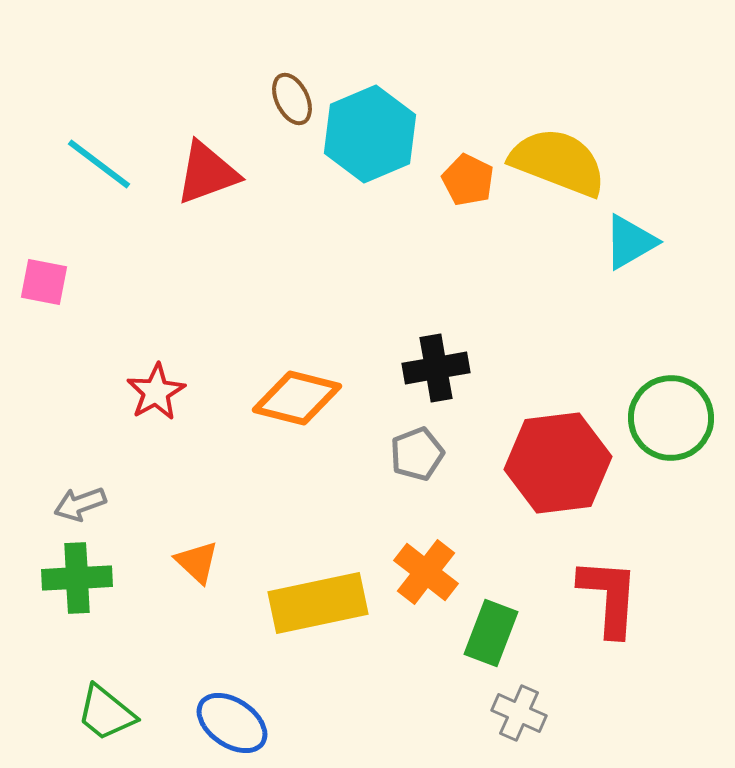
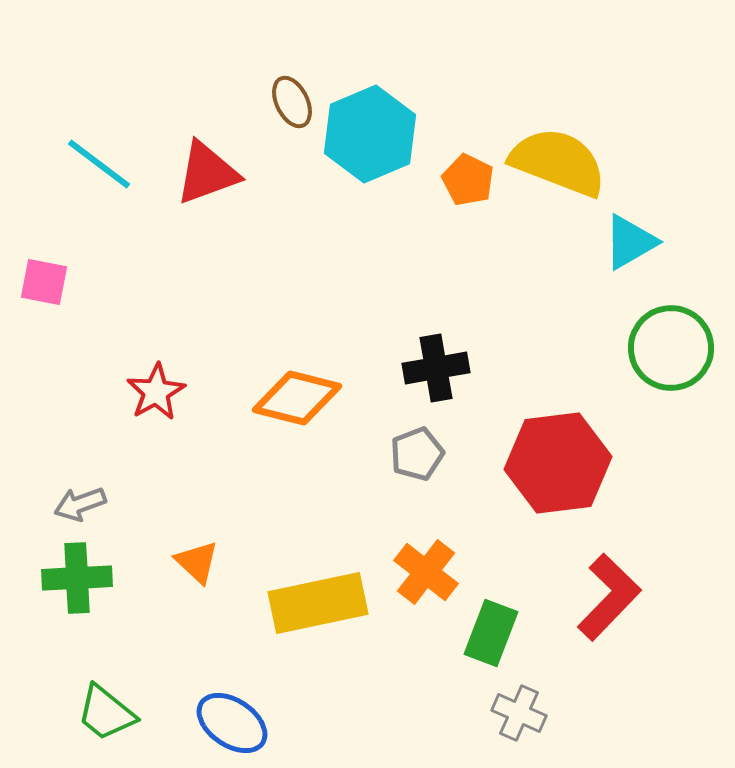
brown ellipse: moved 3 px down
green circle: moved 70 px up
red L-shape: rotated 40 degrees clockwise
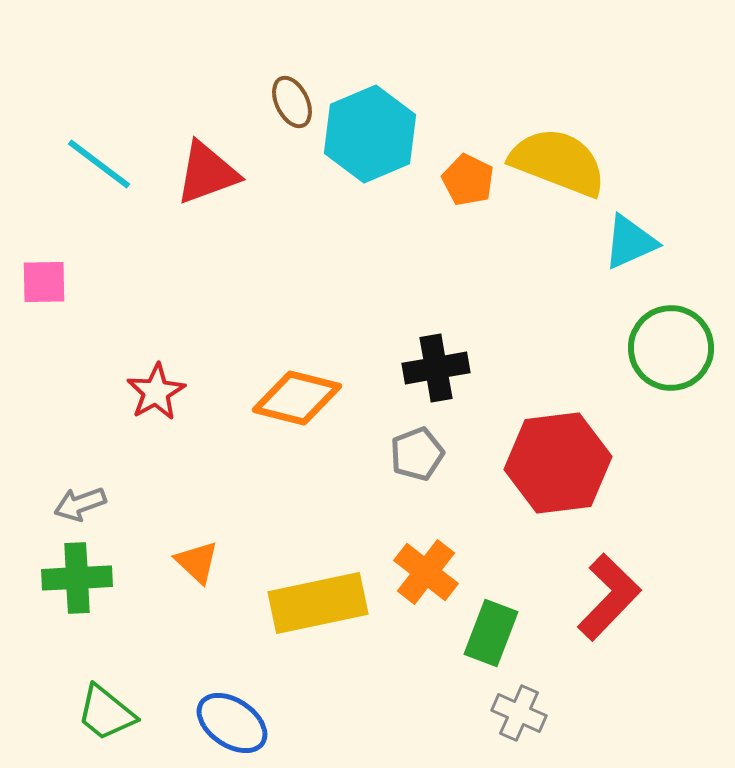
cyan triangle: rotated 6 degrees clockwise
pink square: rotated 12 degrees counterclockwise
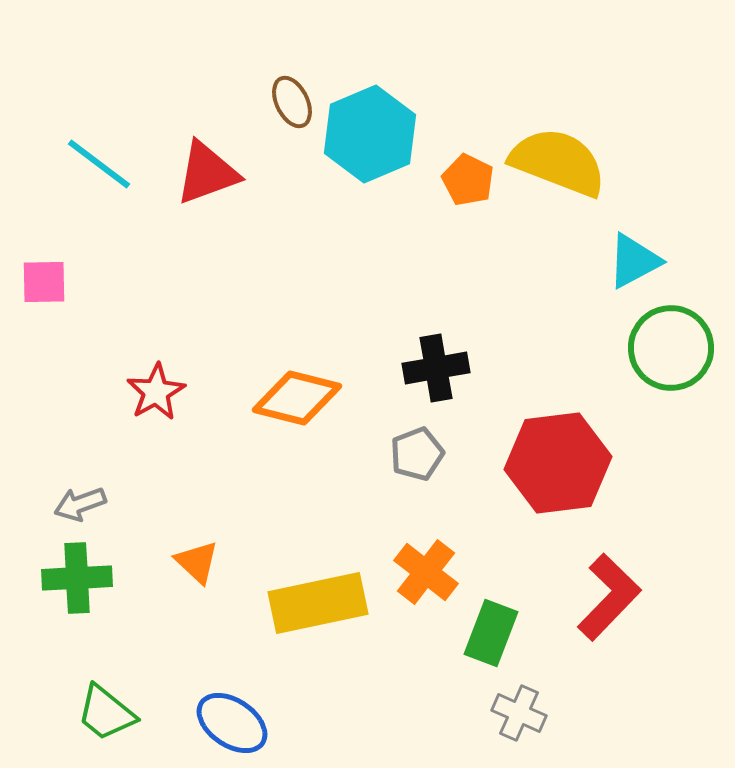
cyan triangle: moved 4 px right, 19 px down; rotated 4 degrees counterclockwise
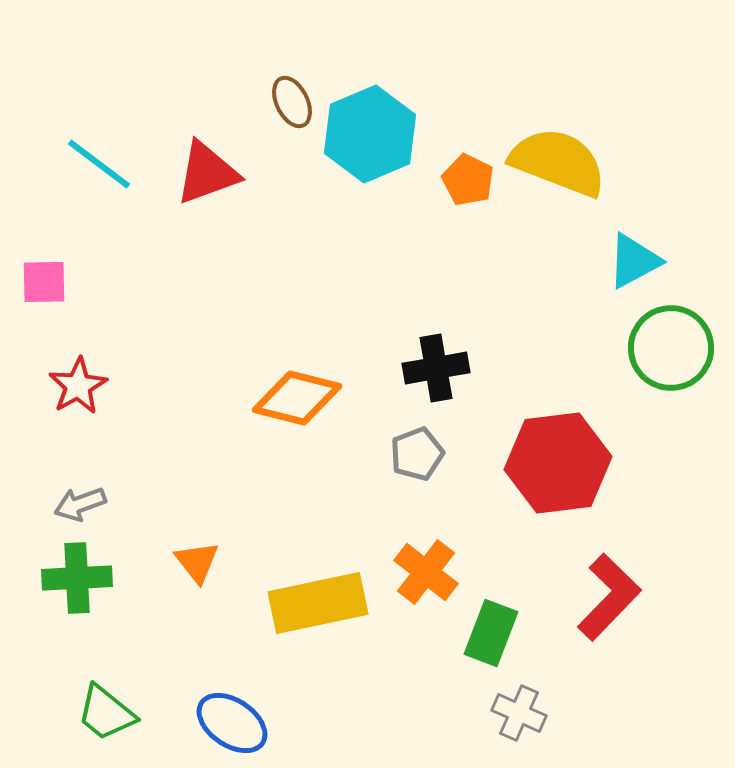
red star: moved 78 px left, 6 px up
orange triangle: rotated 9 degrees clockwise
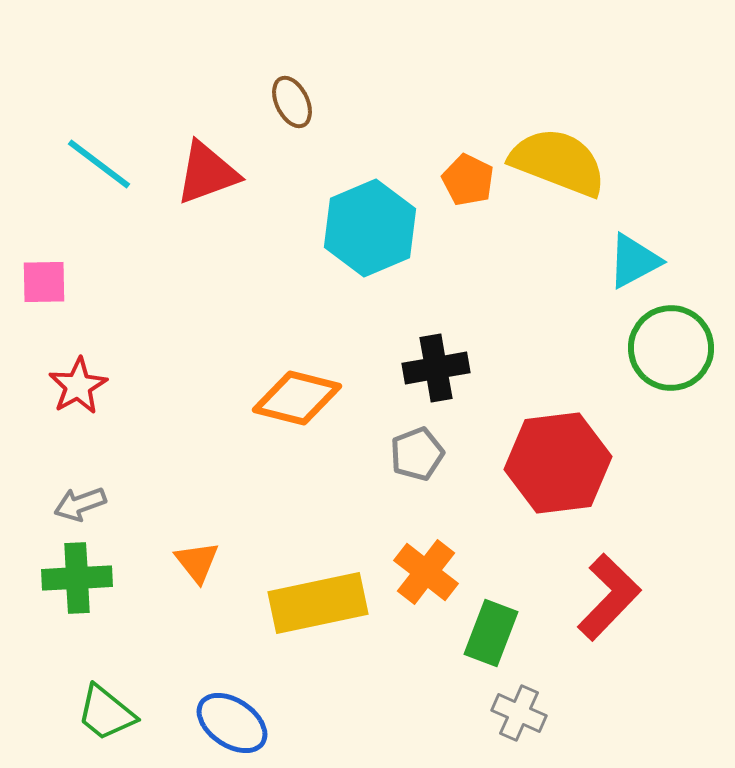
cyan hexagon: moved 94 px down
